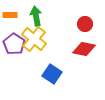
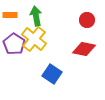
red circle: moved 2 px right, 4 px up
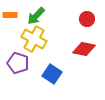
green arrow: rotated 126 degrees counterclockwise
red circle: moved 1 px up
yellow cross: rotated 10 degrees counterclockwise
purple pentagon: moved 4 px right, 19 px down; rotated 15 degrees counterclockwise
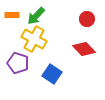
orange rectangle: moved 2 px right
red diamond: rotated 35 degrees clockwise
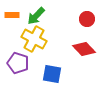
blue square: rotated 24 degrees counterclockwise
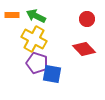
green arrow: rotated 72 degrees clockwise
purple pentagon: moved 19 px right
